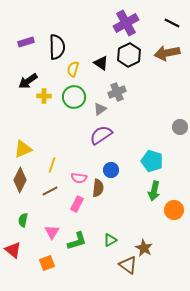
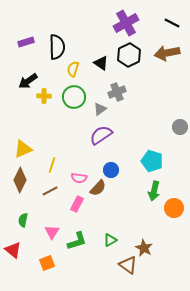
brown semicircle: rotated 36 degrees clockwise
orange circle: moved 2 px up
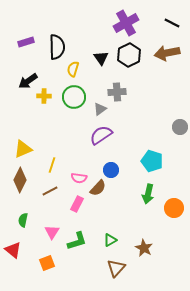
black triangle: moved 5 px up; rotated 21 degrees clockwise
gray cross: rotated 18 degrees clockwise
green arrow: moved 6 px left, 3 px down
brown triangle: moved 12 px left, 3 px down; rotated 36 degrees clockwise
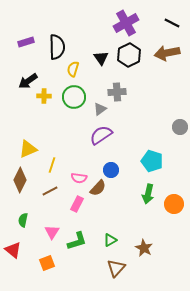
yellow triangle: moved 5 px right
orange circle: moved 4 px up
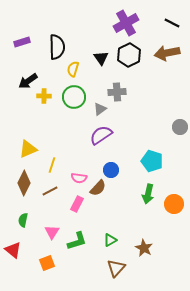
purple rectangle: moved 4 px left
brown diamond: moved 4 px right, 3 px down
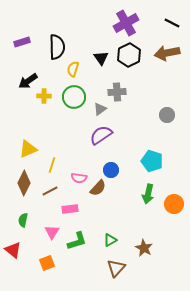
gray circle: moved 13 px left, 12 px up
pink rectangle: moved 7 px left, 5 px down; rotated 56 degrees clockwise
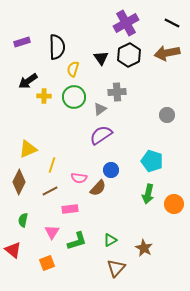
brown diamond: moved 5 px left, 1 px up
